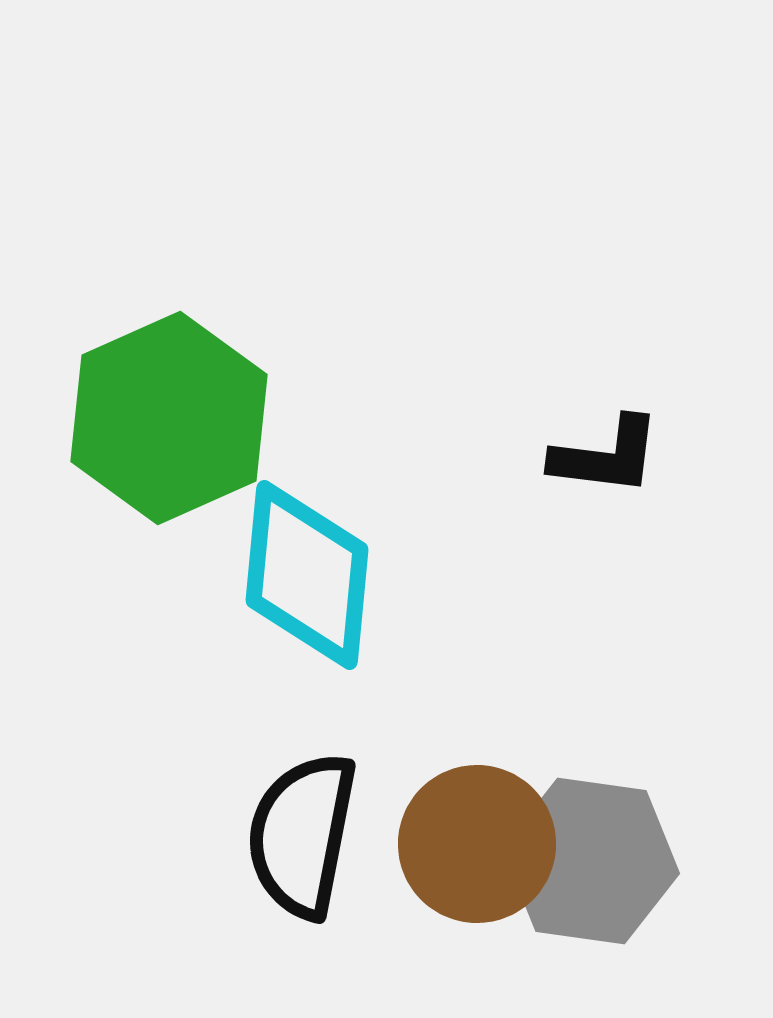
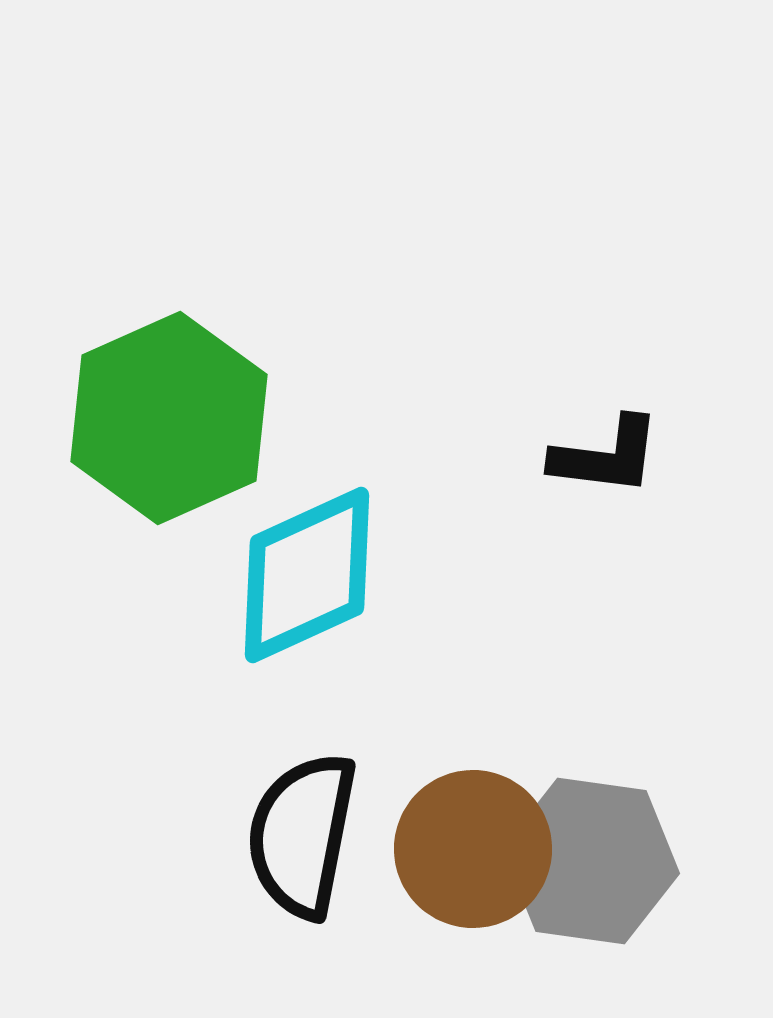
cyan diamond: rotated 60 degrees clockwise
brown circle: moved 4 px left, 5 px down
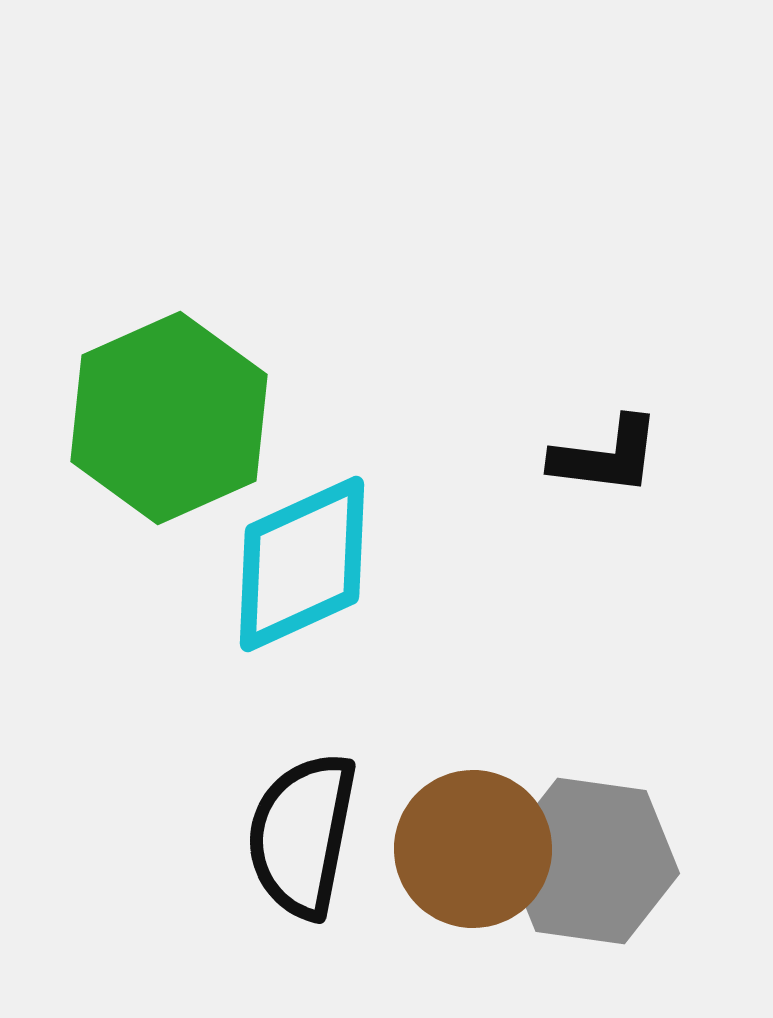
cyan diamond: moved 5 px left, 11 px up
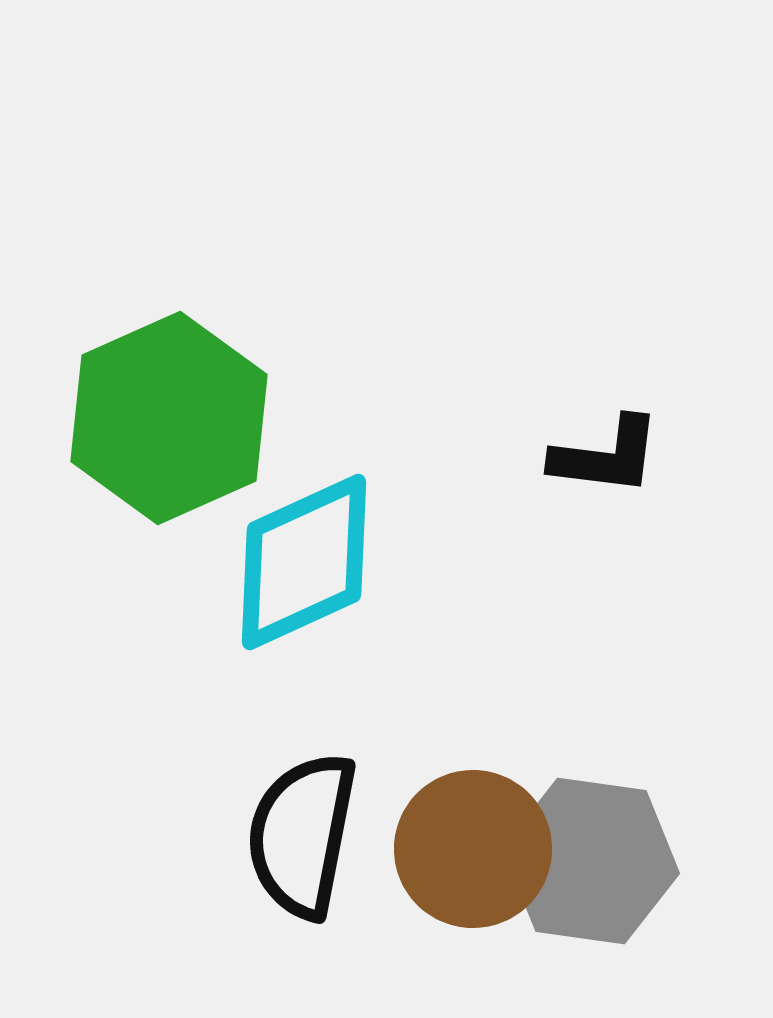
cyan diamond: moved 2 px right, 2 px up
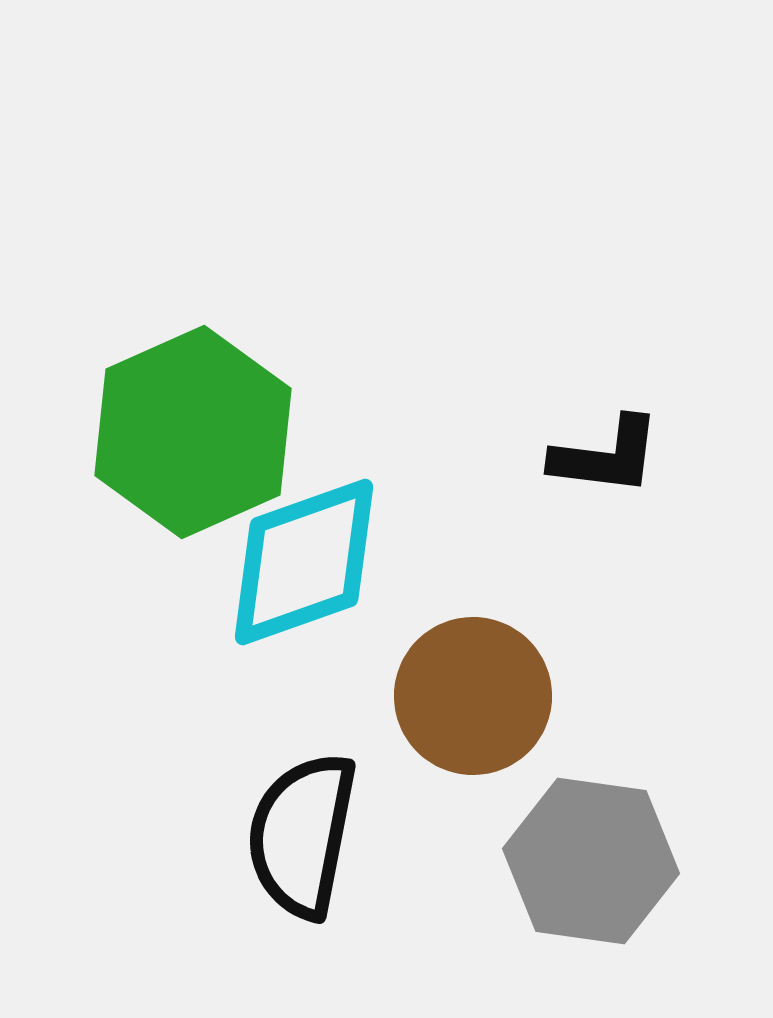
green hexagon: moved 24 px right, 14 px down
cyan diamond: rotated 5 degrees clockwise
brown circle: moved 153 px up
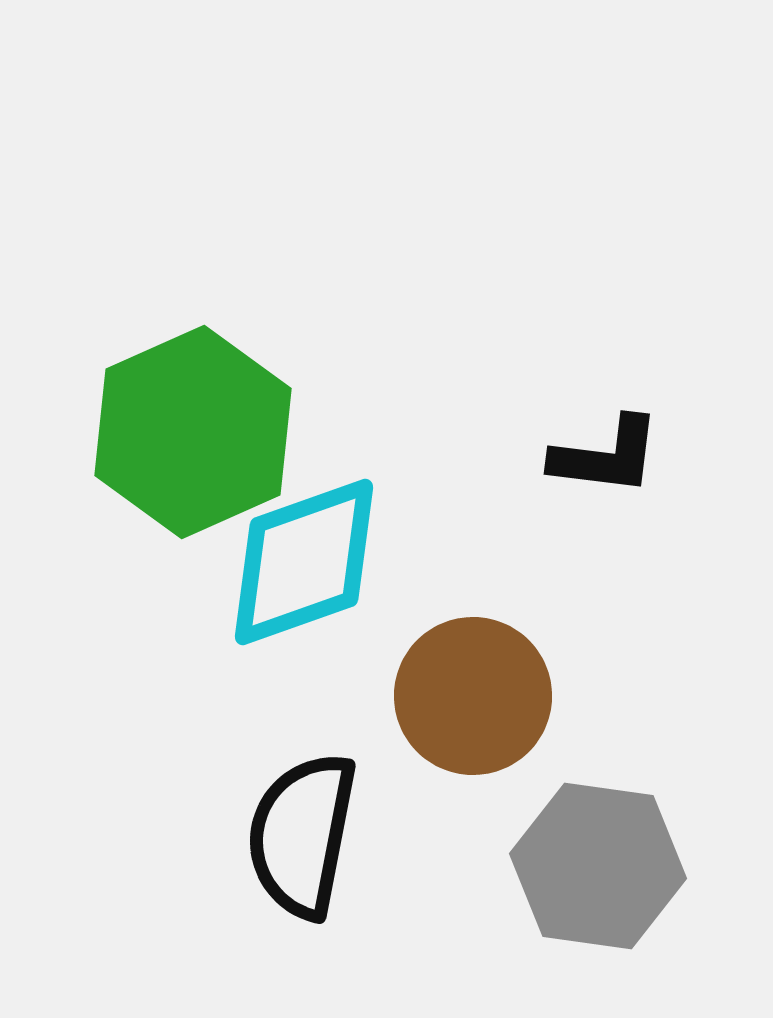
gray hexagon: moved 7 px right, 5 px down
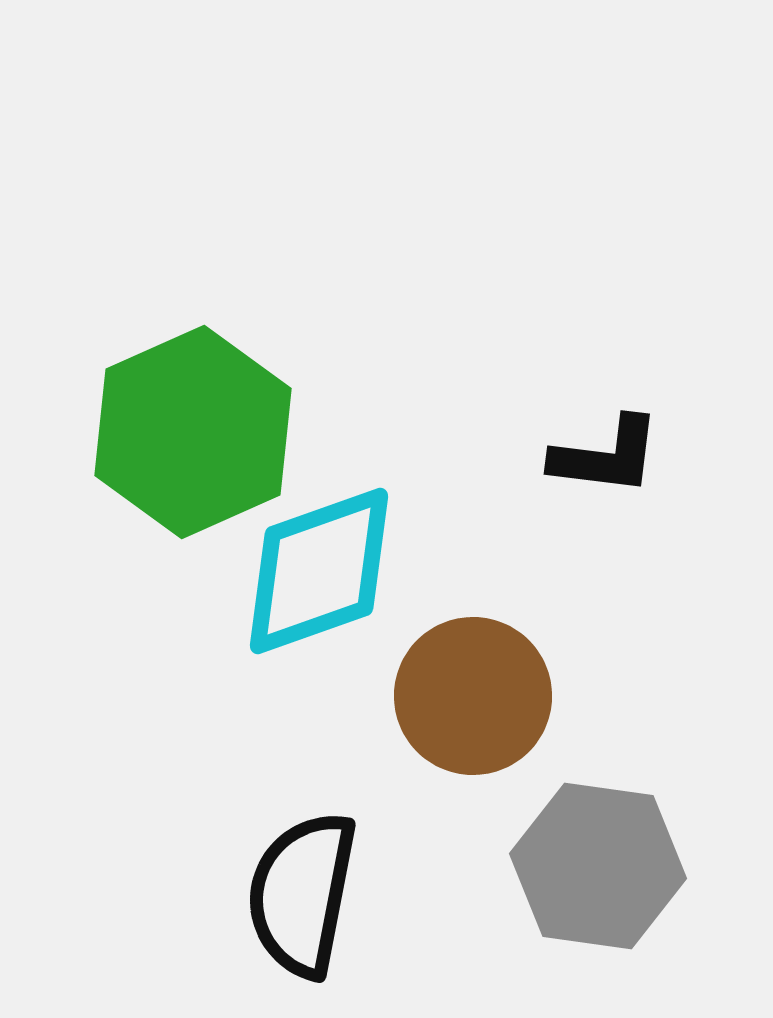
cyan diamond: moved 15 px right, 9 px down
black semicircle: moved 59 px down
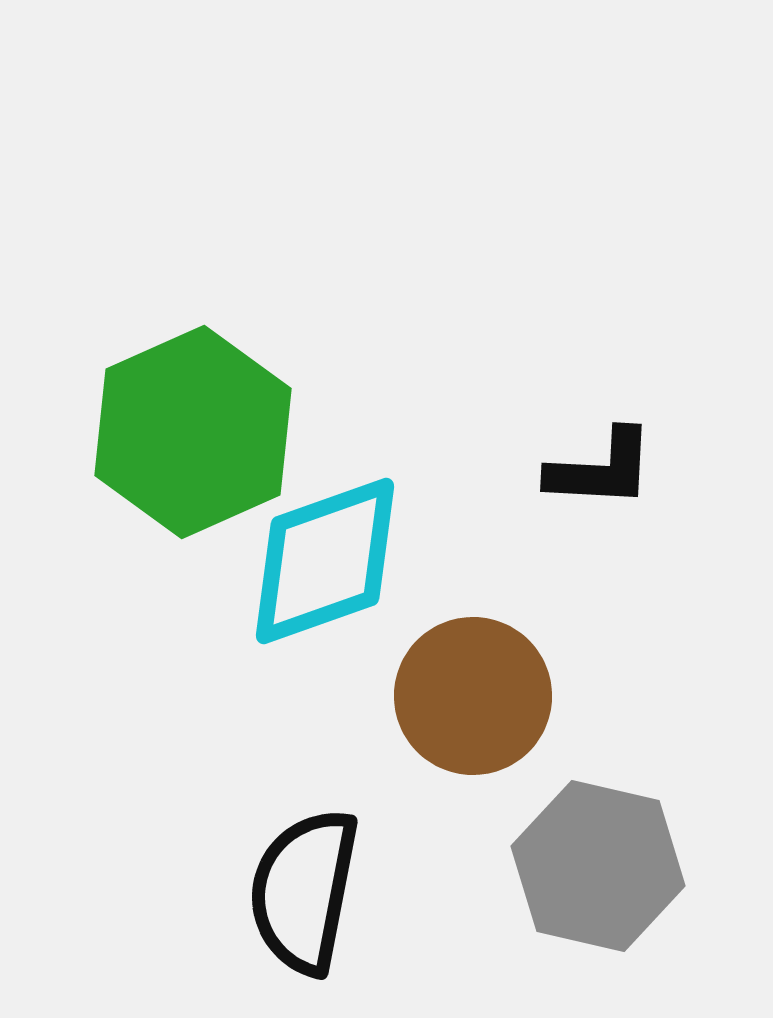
black L-shape: moved 5 px left, 13 px down; rotated 4 degrees counterclockwise
cyan diamond: moved 6 px right, 10 px up
gray hexagon: rotated 5 degrees clockwise
black semicircle: moved 2 px right, 3 px up
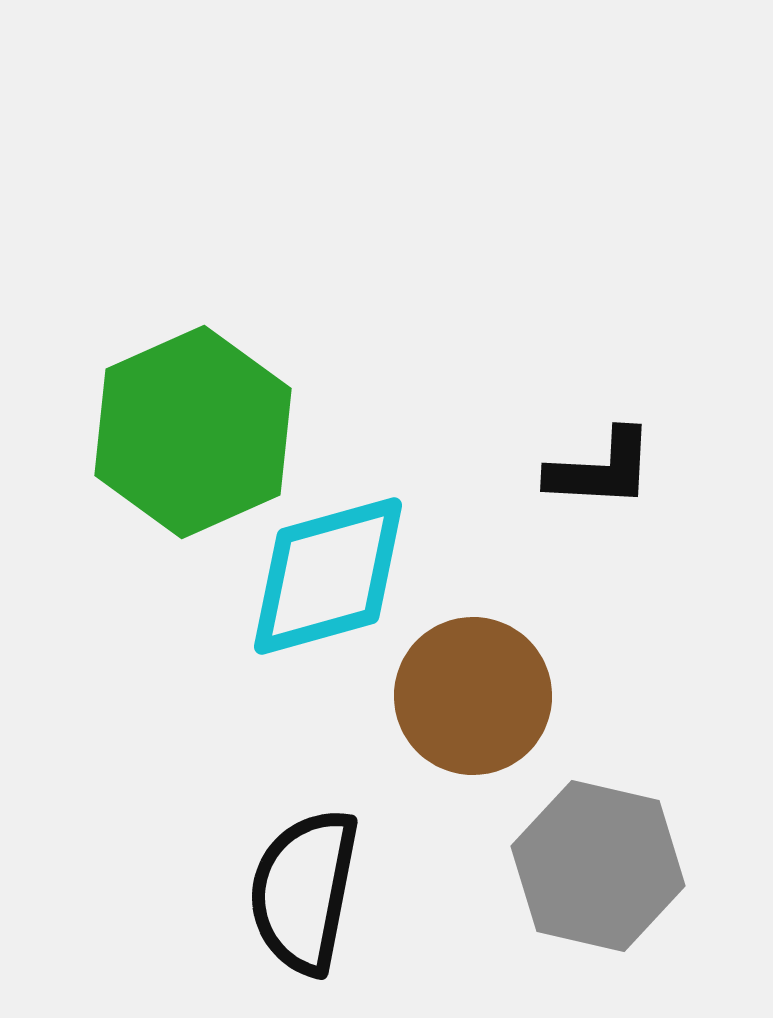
cyan diamond: moved 3 px right, 15 px down; rotated 4 degrees clockwise
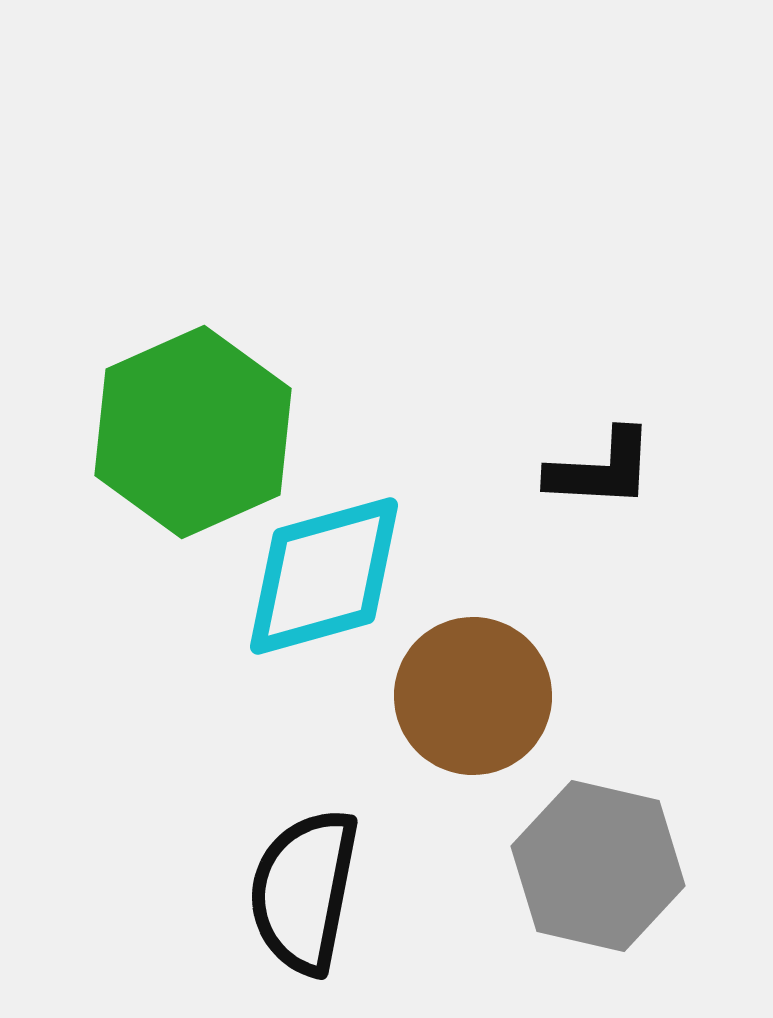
cyan diamond: moved 4 px left
